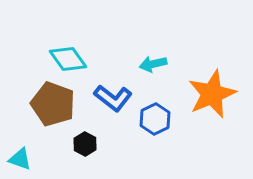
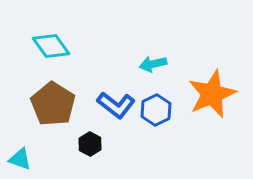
cyan diamond: moved 17 px left, 13 px up
blue L-shape: moved 3 px right, 7 px down
brown pentagon: rotated 12 degrees clockwise
blue hexagon: moved 1 px right, 9 px up
black hexagon: moved 5 px right
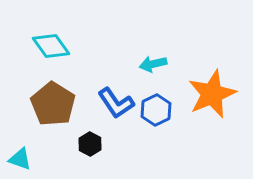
blue L-shape: moved 2 px up; rotated 18 degrees clockwise
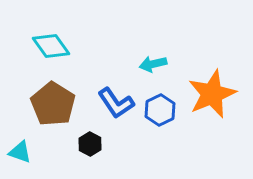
blue hexagon: moved 4 px right
cyan triangle: moved 7 px up
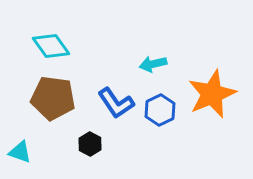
brown pentagon: moved 6 px up; rotated 24 degrees counterclockwise
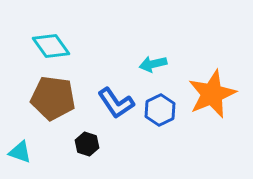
black hexagon: moved 3 px left; rotated 10 degrees counterclockwise
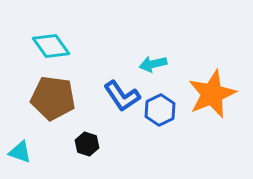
blue L-shape: moved 6 px right, 7 px up
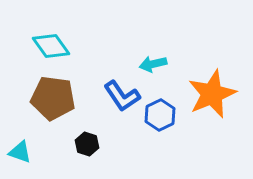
blue hexagon: moved 5 px down
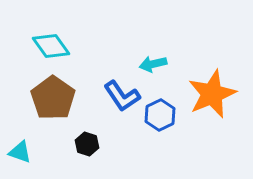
brown pentagon: rotated 27 degrees clockwise
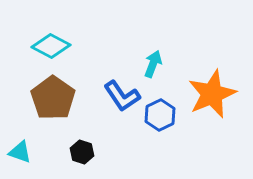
cyan diamond: rotated 27 degrees counterclockwise
cyan arrow: rotated 124 degrees clockwise
black hexagon: moved 5 px left, 8 px down
